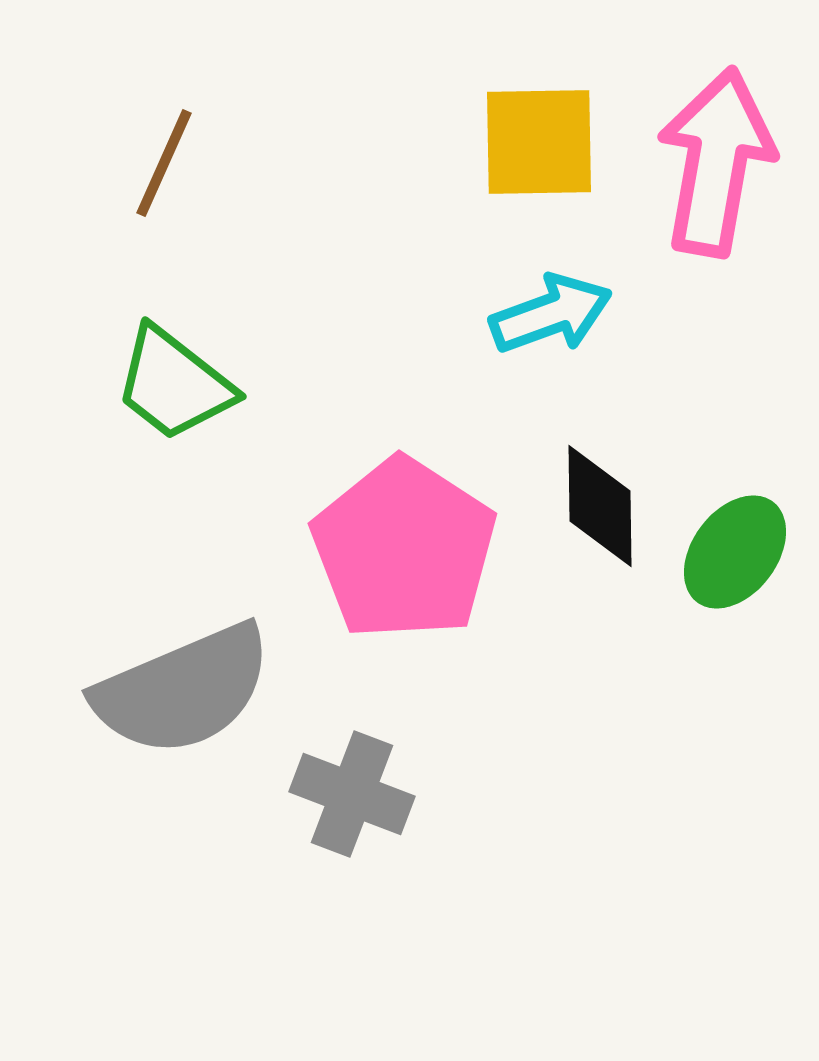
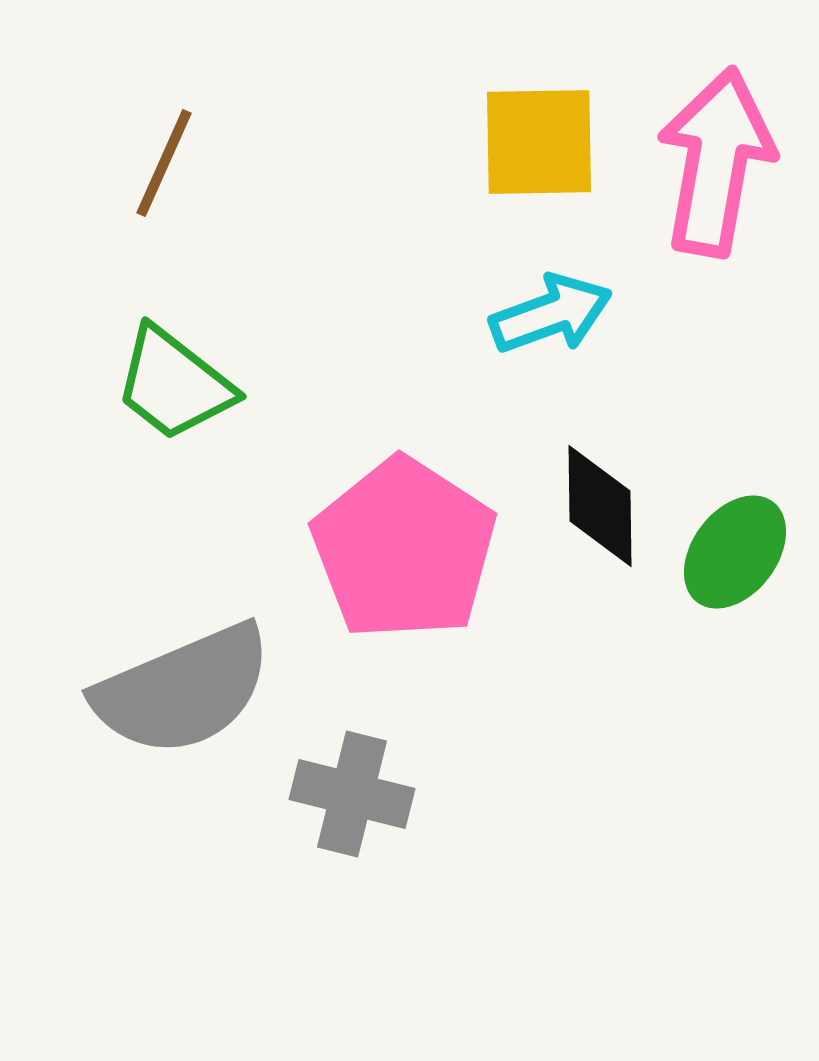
gray cross: rotated 7 degrees counterclockwise
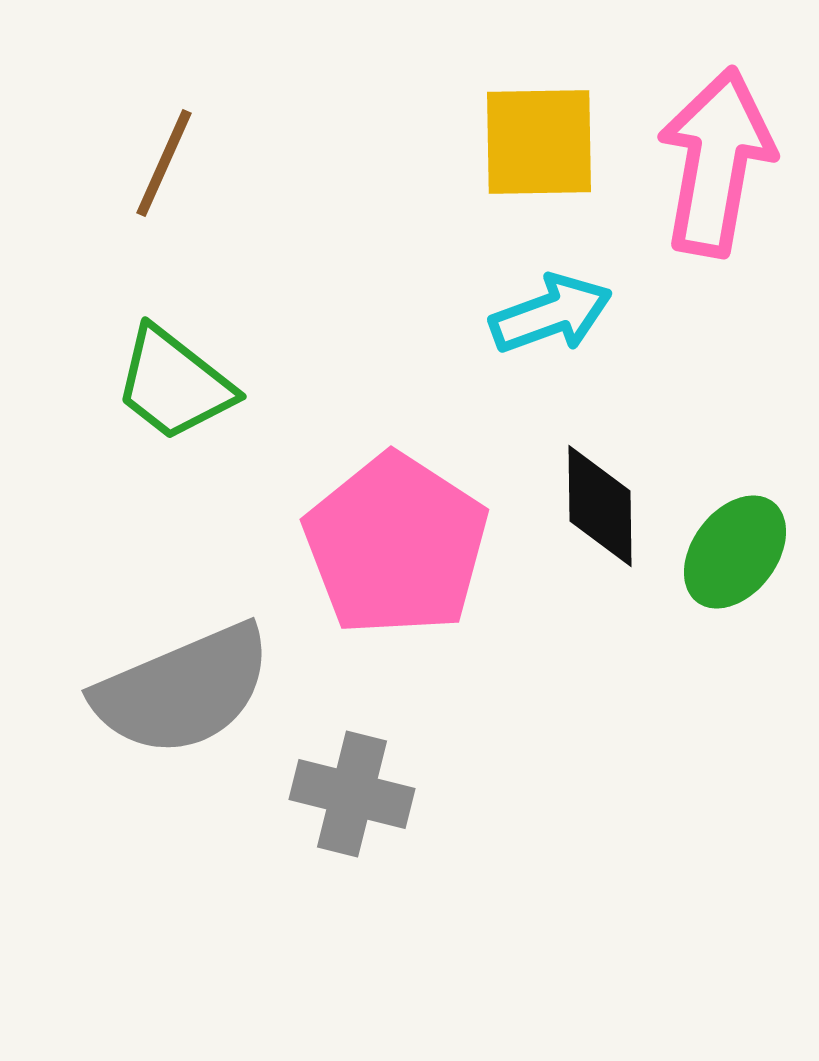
pink pentagon: moved 8 px left, 4 px up
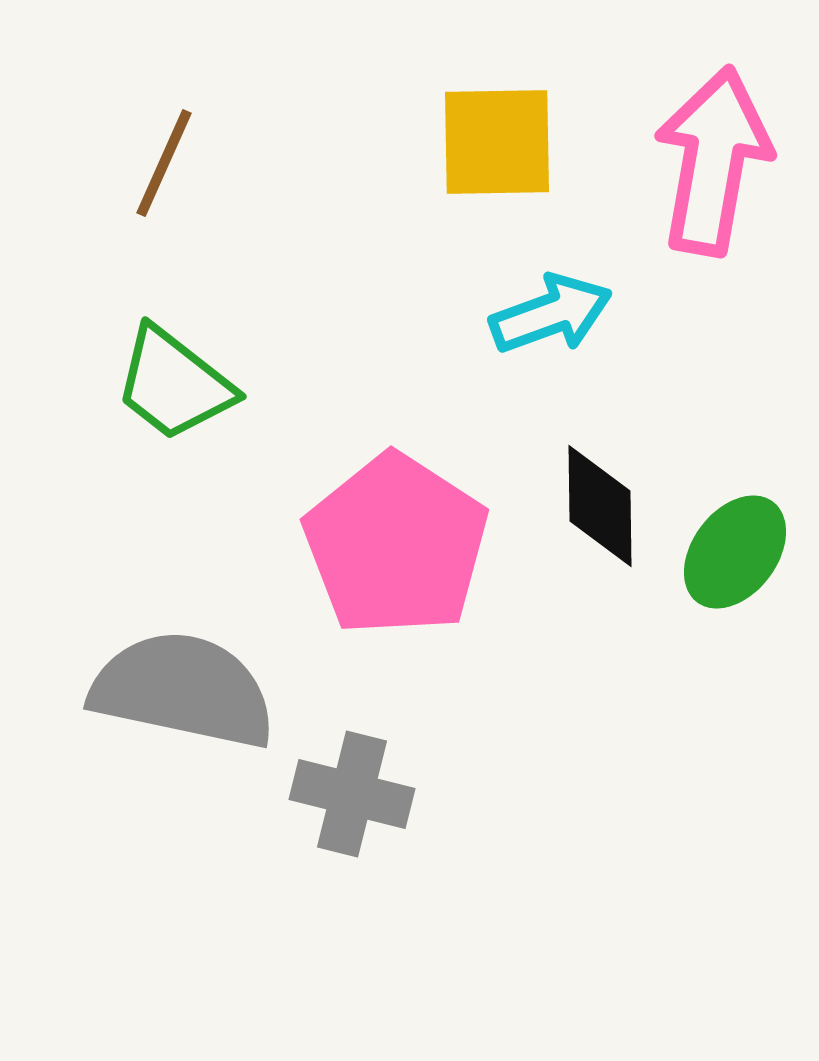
yellow square: moved 42 px left
pink arrow: moved 3 px left, 1 px up
gray semicircle: rotated 145 degrees counterclockwise
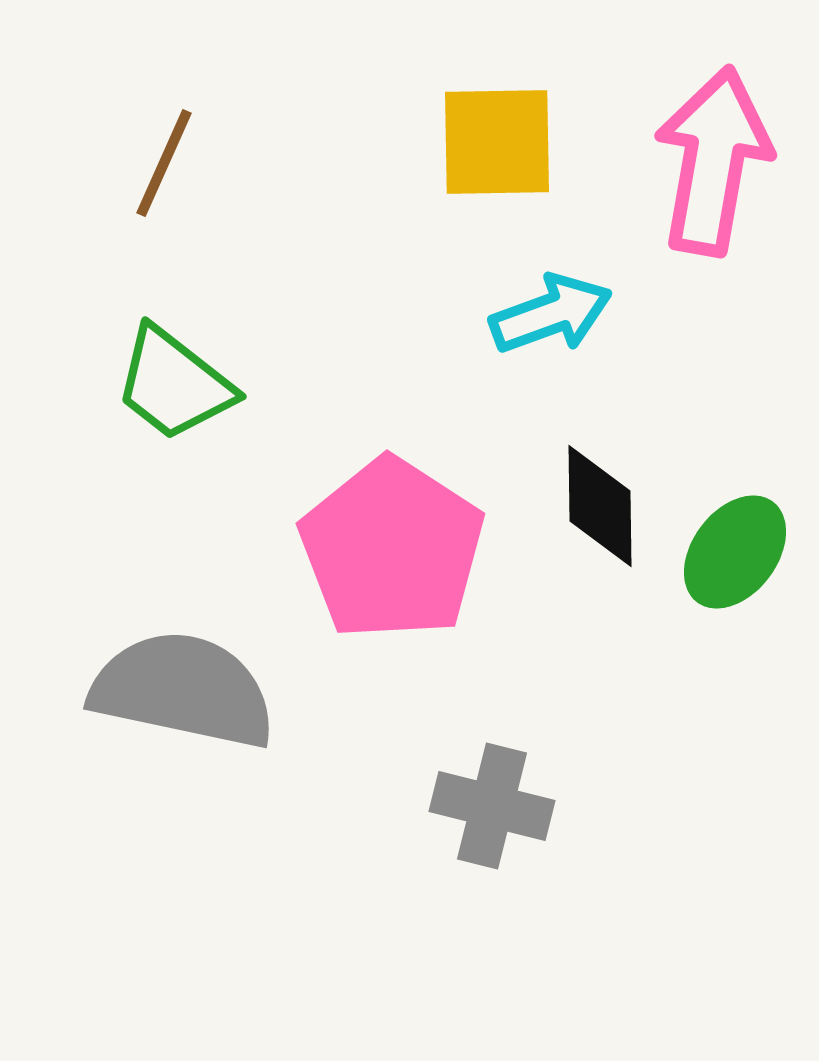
pink pentagon: moved 4 px left, 4 px down
gray cross: moved 140 px right, 12 px down
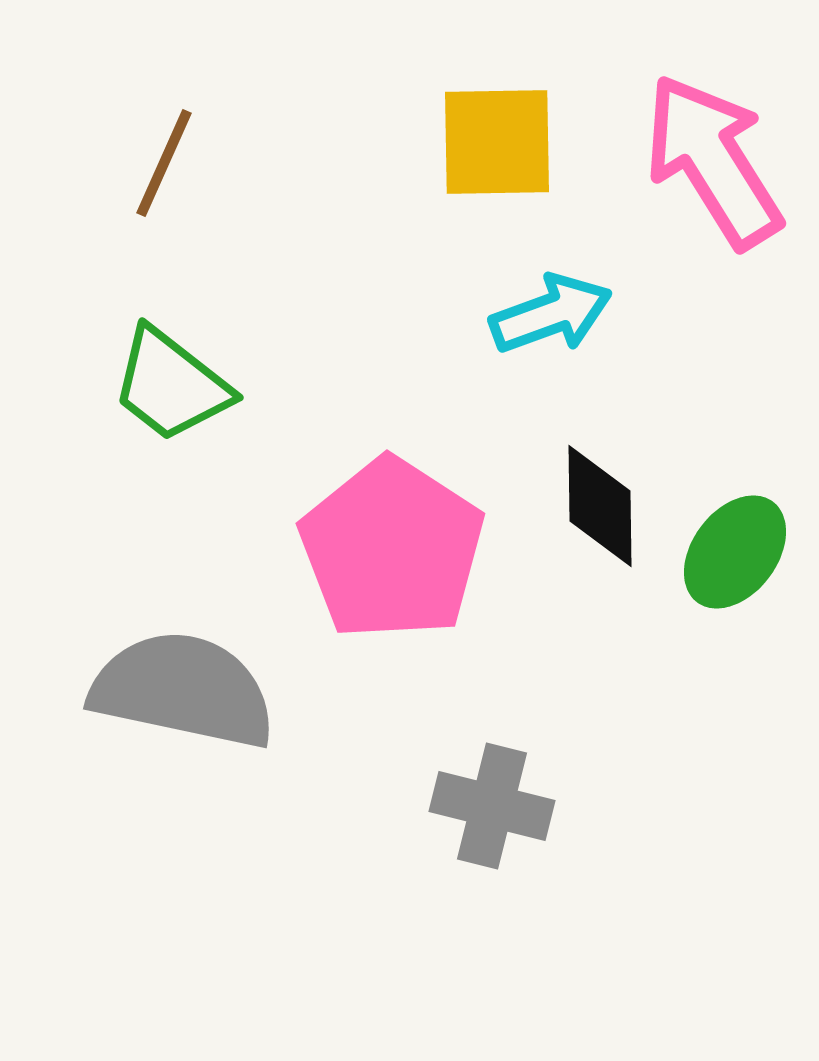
pink arrow: rotated 42 degrees counterclockwise
green trapezoid: moved 3 px left, 1 px down
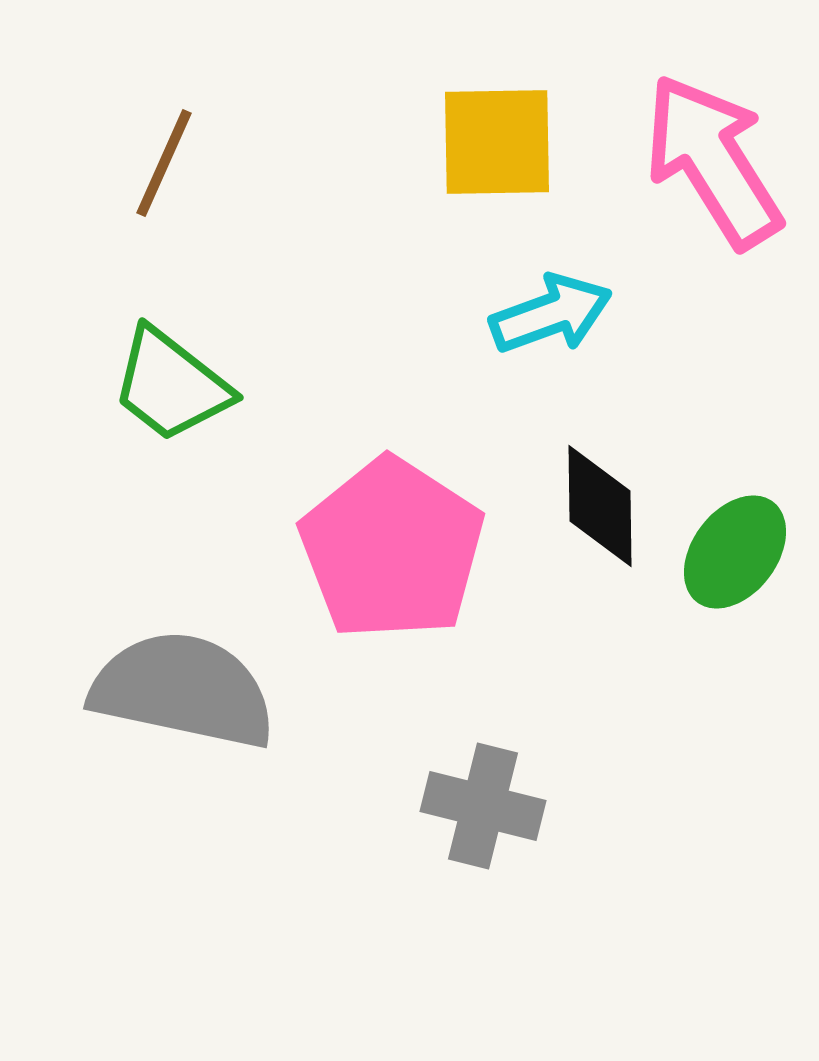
gray cross: moved 9 px left
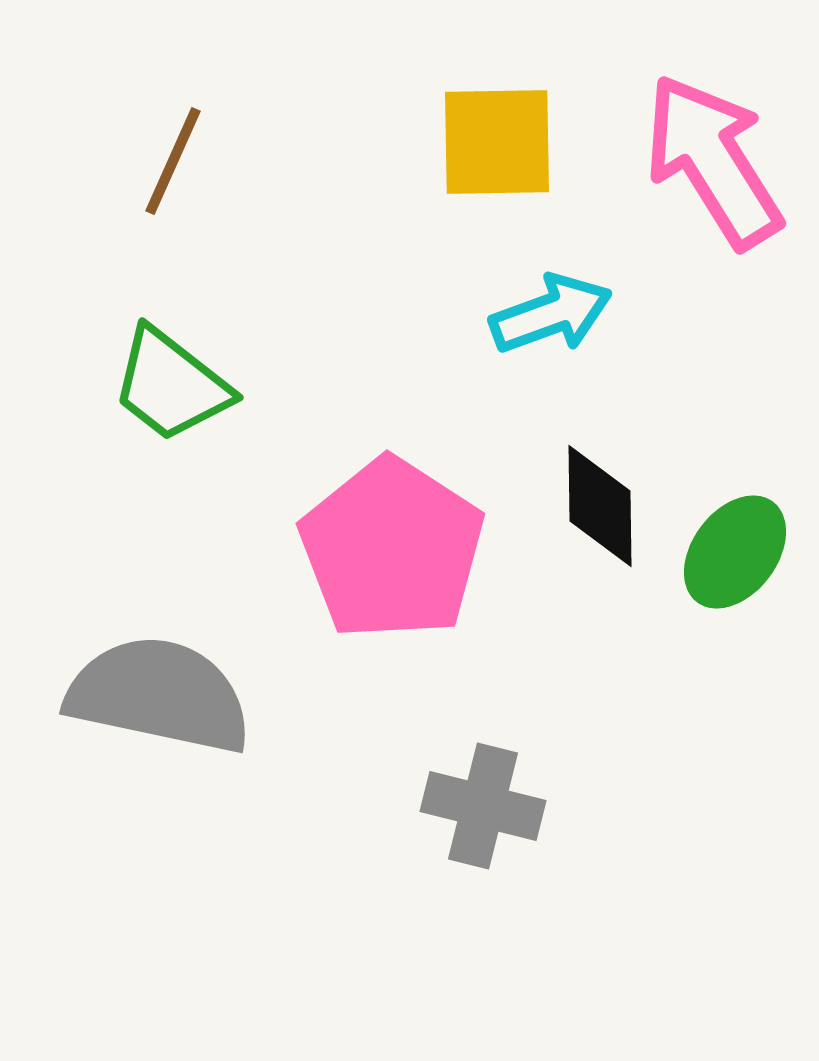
brown line: moved 9 px right, 2 px up
gray semicircle: moved 24 px left, 5 px down
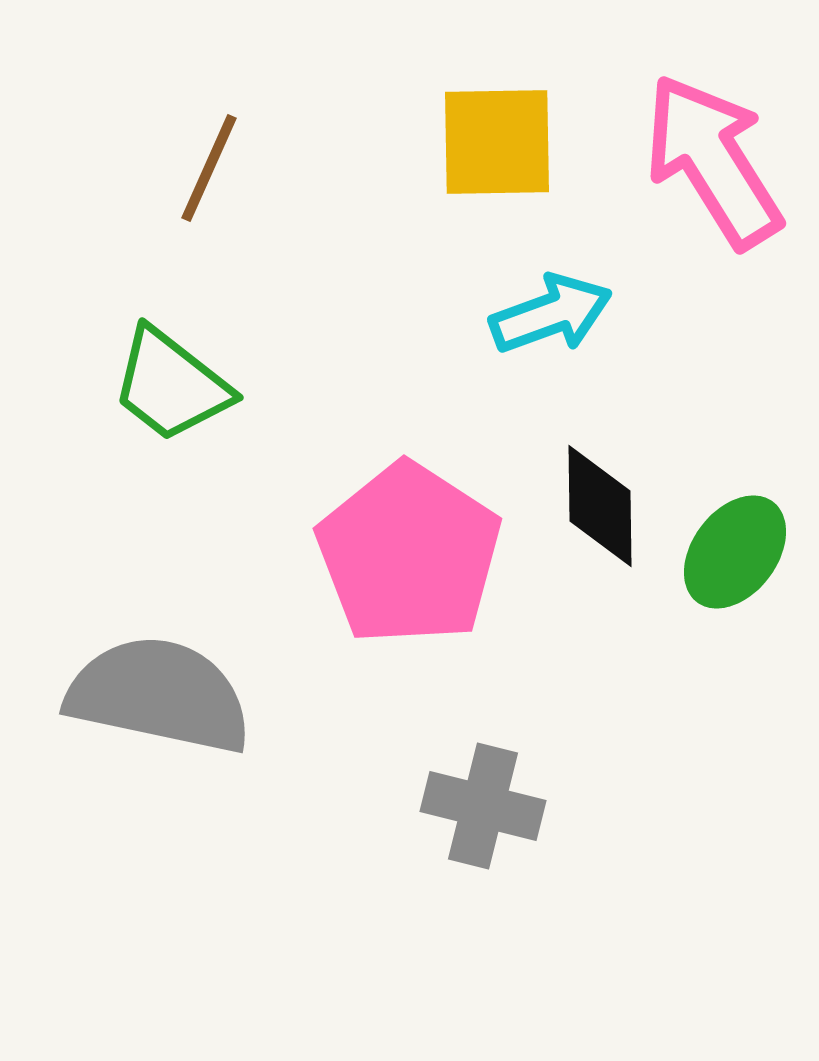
brown line: moved 36 px right, 7 px down
pink pentagon: moved 17 px right, 5 px down
